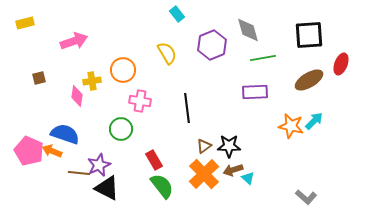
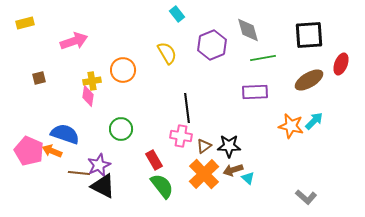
pink diamond: moved 11 px right
pink cross: moved 41 px right, 35 px down
black triangle: moved 4 px left, 2 px up
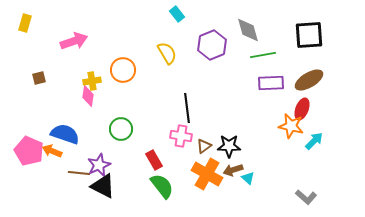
yellow rectangle: rotated 60 degrees counterclockwise
green line: moved 3 px up
red ellipse: moved 39 px left, 45 px down
purple rectangle: moved 16 px right, 9 px up
cyan arrow: moved 20 px down
orange cross: moved 3 px right; rotated 16 degrees counterclockwise
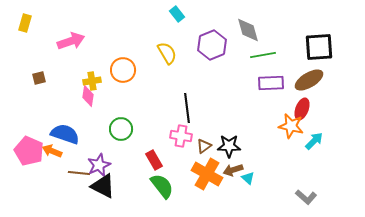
black square: moved 10 px right, 12 px down
pink arrow: moved 3 px left
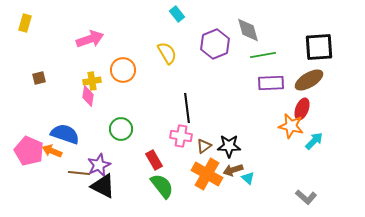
pink arrow: moved 19 px right, 2 px up
purple hexagon: moved 3 px right, 1 px up
